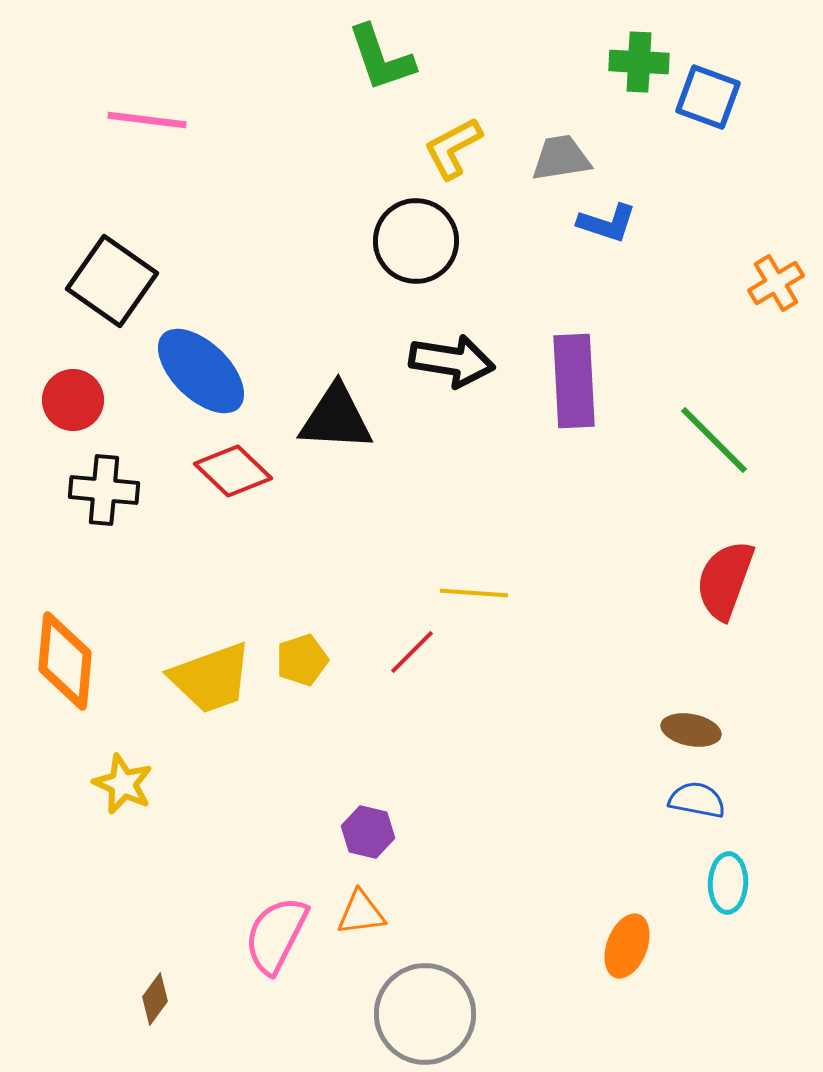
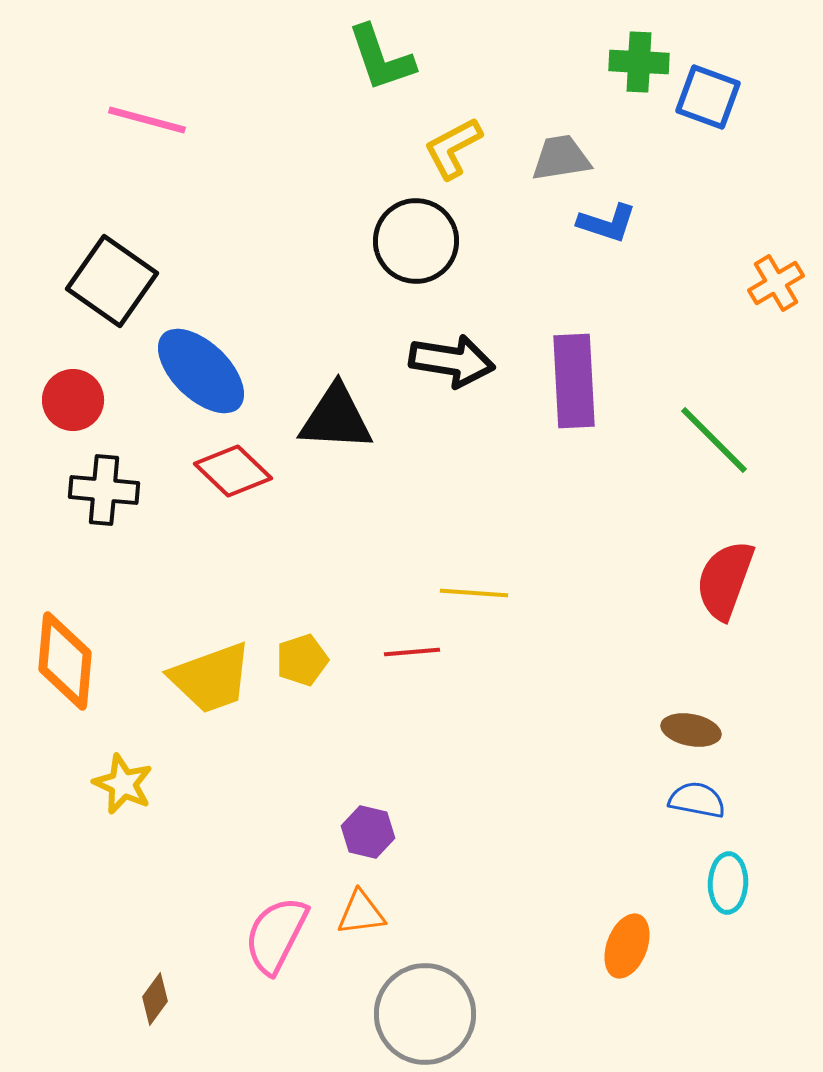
pink line: rotated 8 degrees clockwise
red line: rotated 40 degrees clockwise
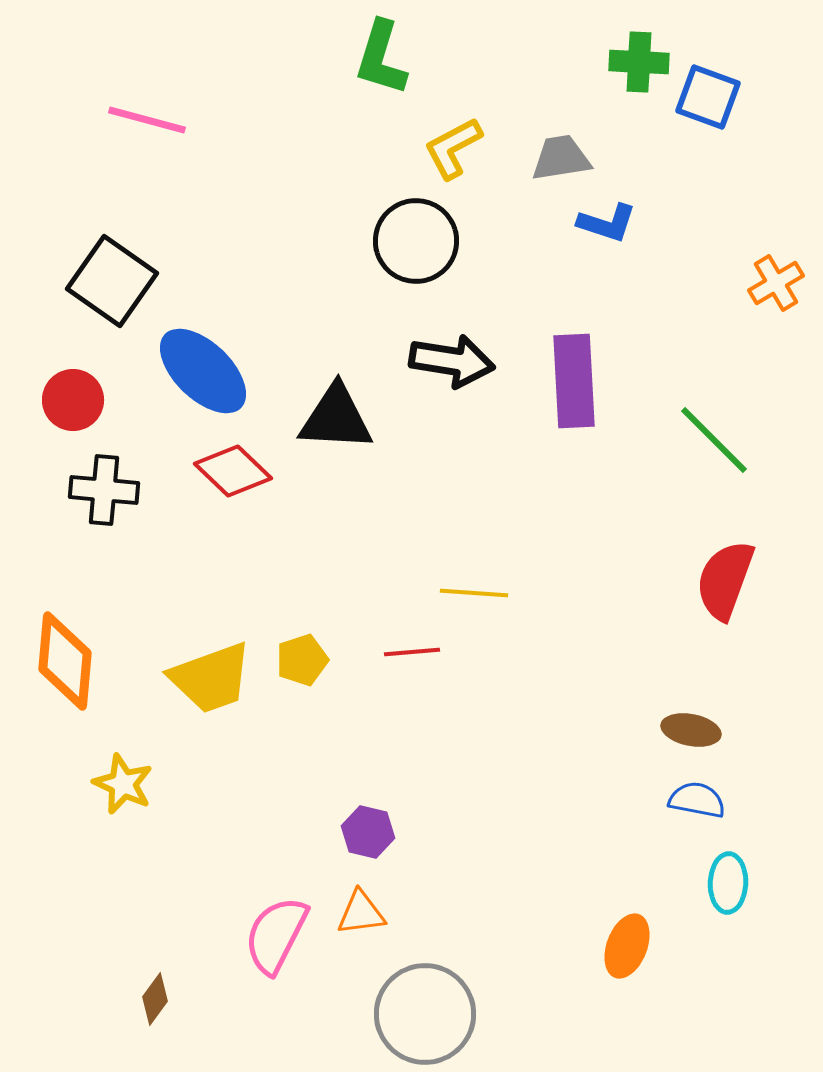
green L-shape: rotated 36 degrees clockwise
blue ellipse: moved 2 px right
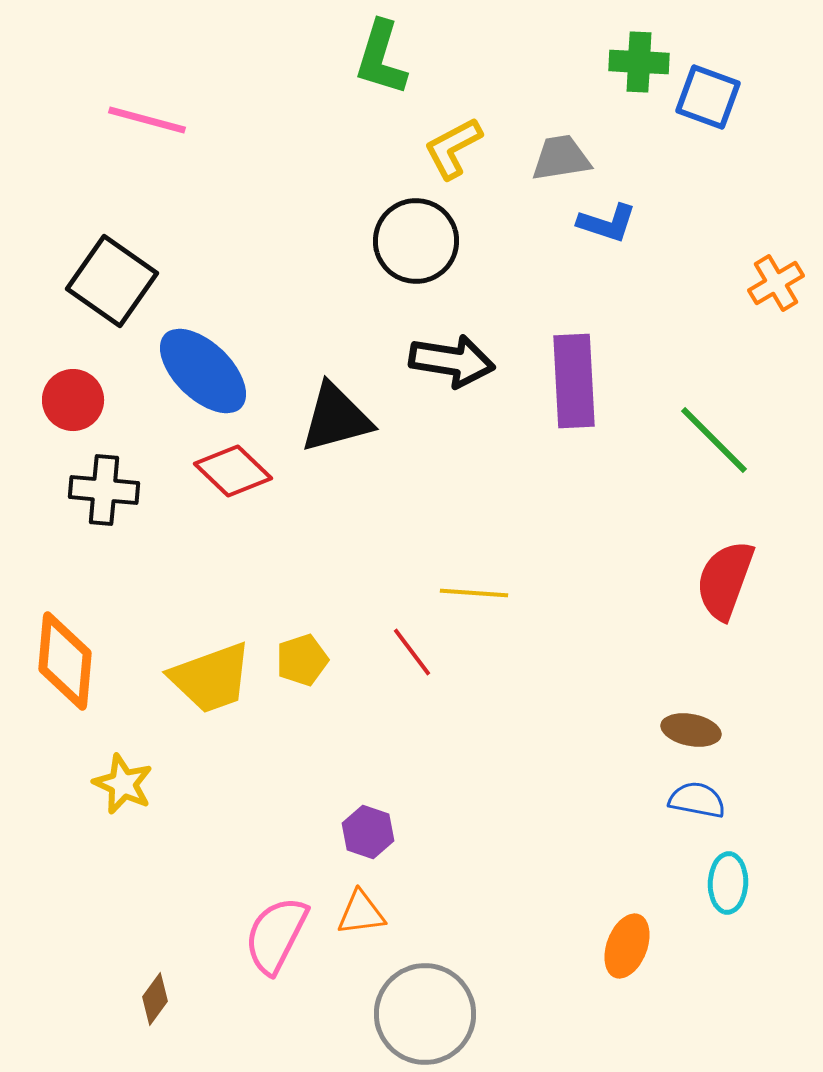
black triangle: rotated 18 degrees counterclockwise
red line: rotated 58 degrees clockwise
purple hexagon: rotated 6 degrees clockwise
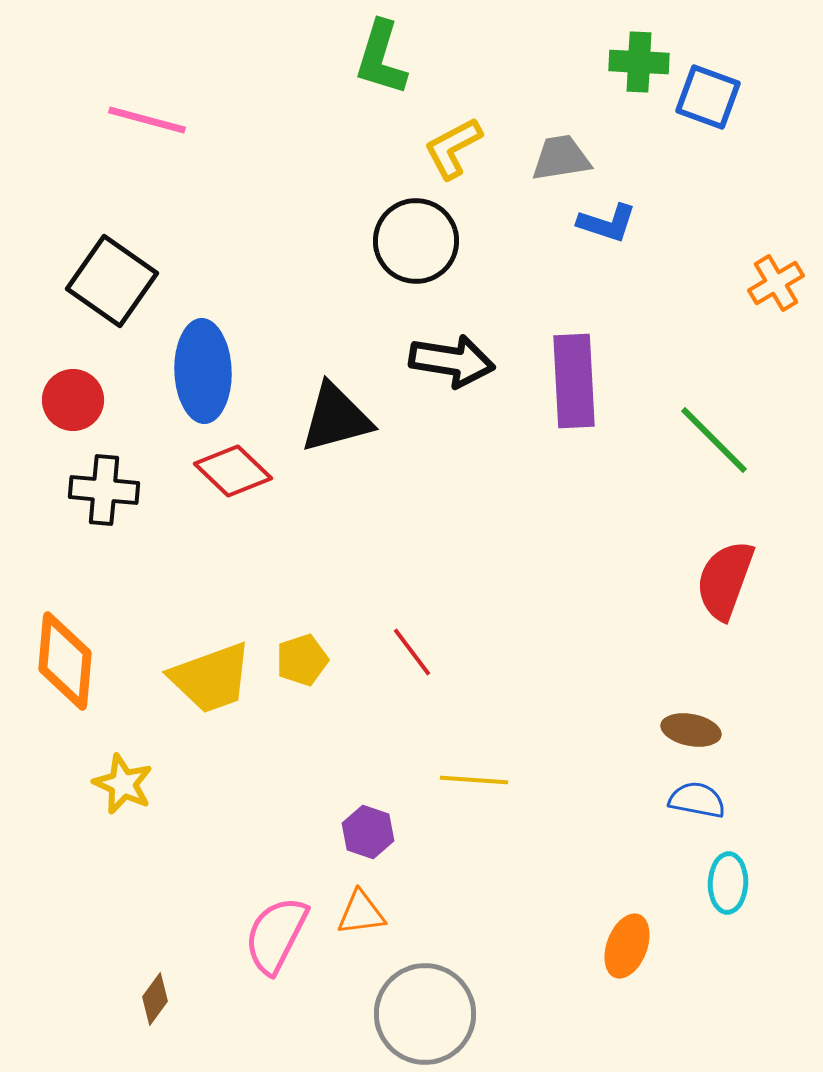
blue ellipse: rotated 44 degrees clockwise
yellow line: moved 187 px down
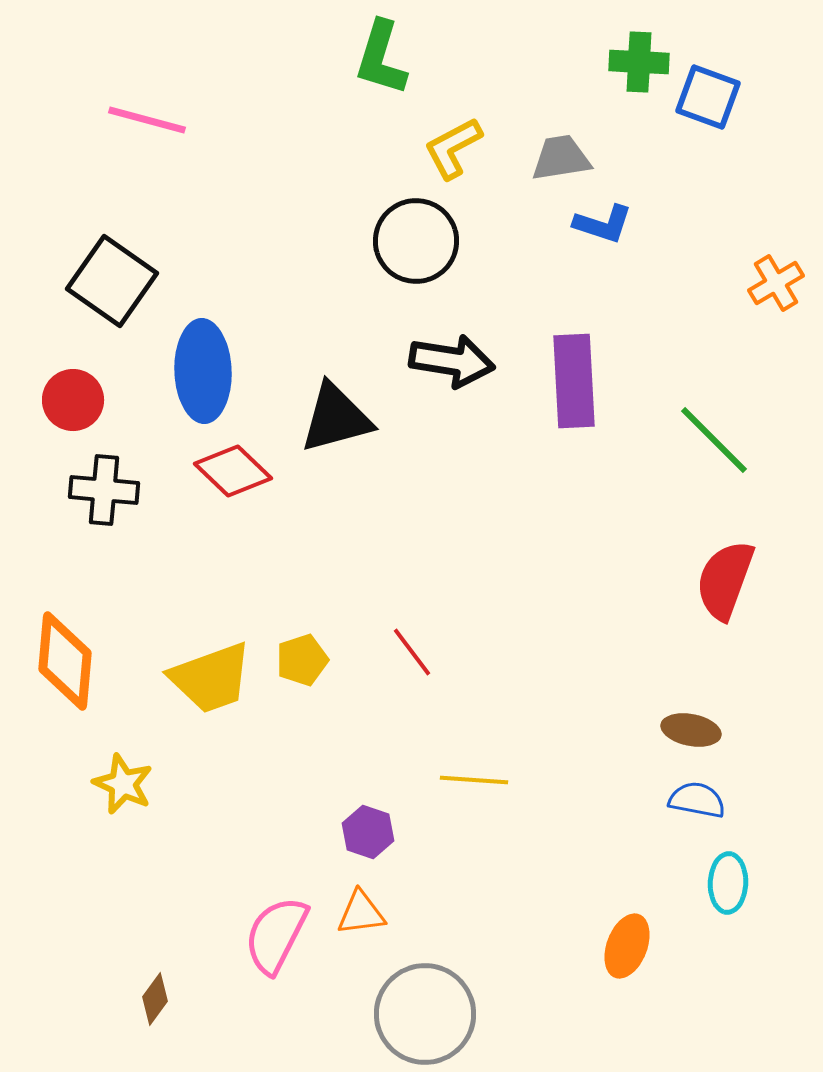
blue L-shape: moved 4 px left, 1 px down
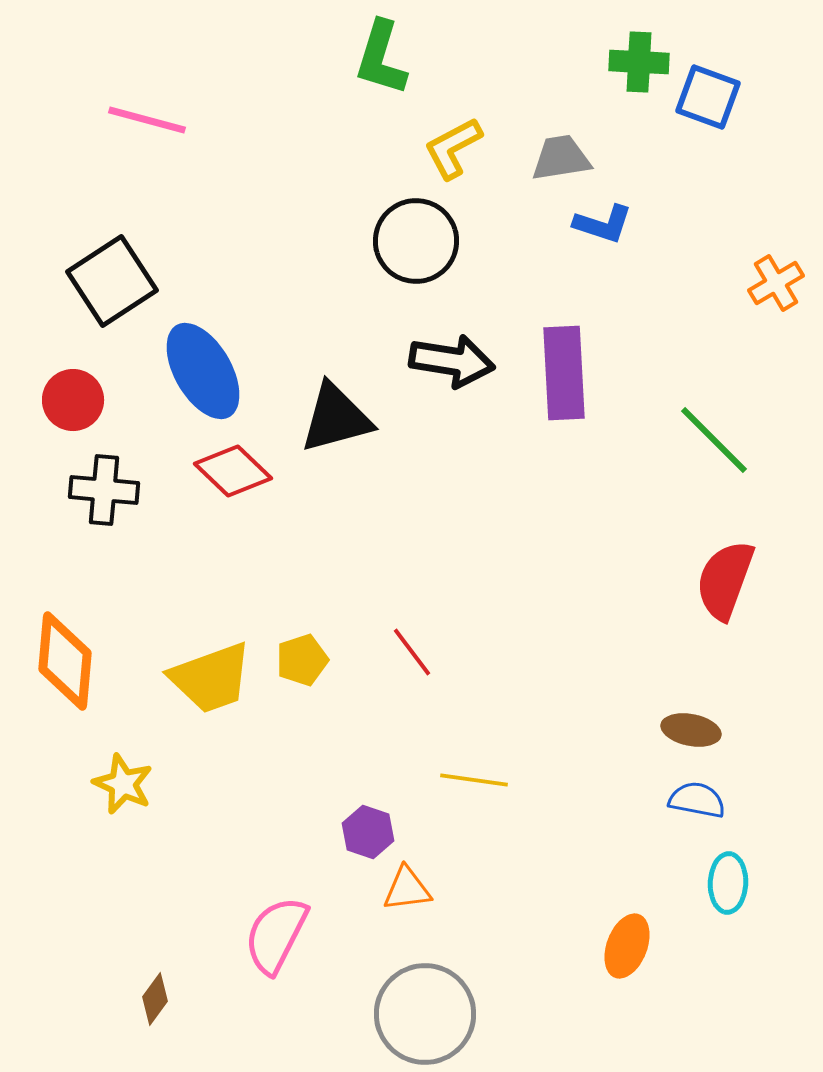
black square: rotated 22 degrees clockwise
blue ellipse: rotated 28 degrees counterclockwise
purple rectangle: moved 10 px left, 8 px up
yellow line: rotated 4 degrees clockwise
orange triangle: moved 46 px right, 24 px up
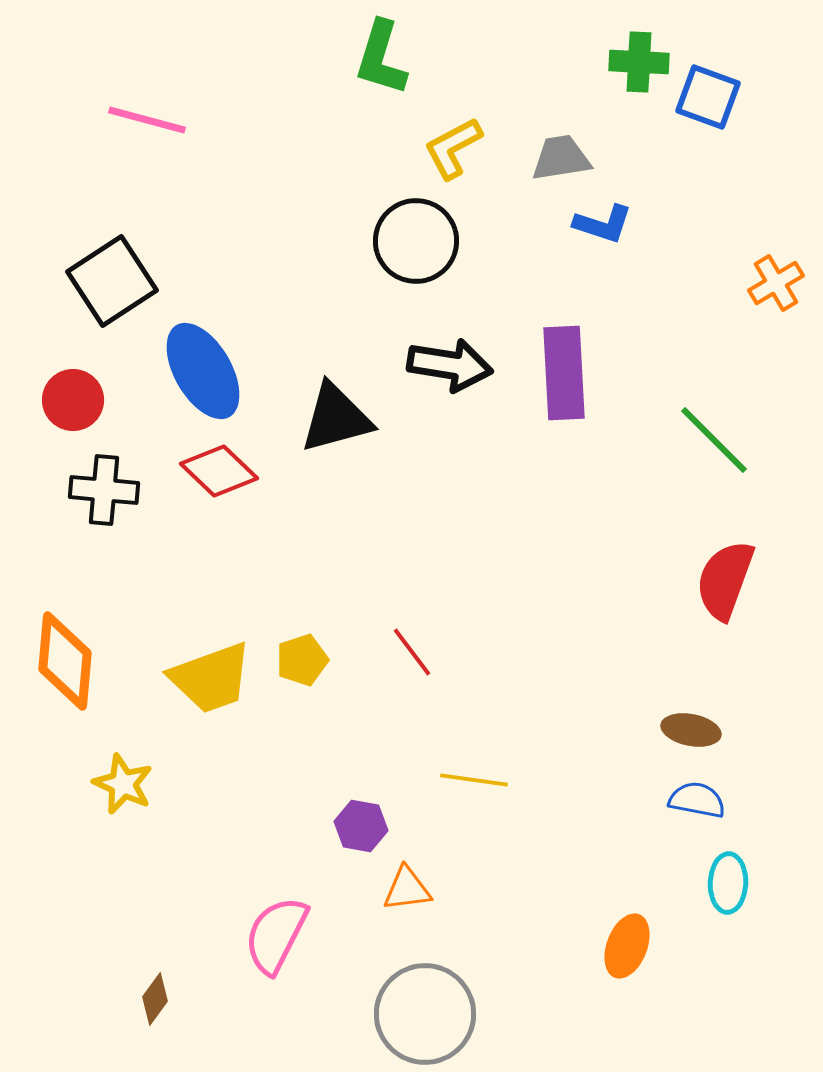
black arrow: moved 2 px left, 4 px down
red diamond: moved 14 px left
purple hexagon: moved 7 px left, 6 px up; rotated 9 degrees counterclockwise
